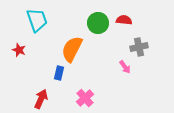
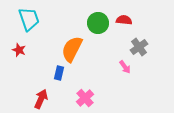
cyan trapezoid: moved 8 px left, 1 px up
gray cross: rotated 24 degrees counterclockwise
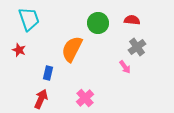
red semicircle: moved 8 px right
gray cross: moved 2 px left
blue rectangle: moved 11 px left
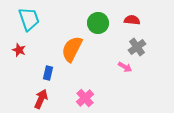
pink arrow: rotated 24 degrees counterclockwise
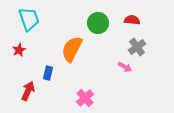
red star: rotated 24 degrees clockwise
red arrow: moved 13 px left, 8 px up
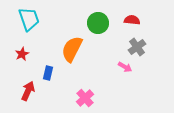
red star: moved 3 px right, 4 px down
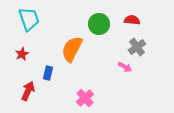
green circle: moved 1 px right, 1 px down
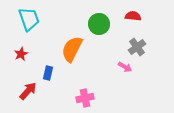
red semicircle: moved 1 px right, 4 px up
red star: moved 1 px left
red arrow: rotated 18 degrees clockwise
pink cross: rotated 30 degrees clockwise
